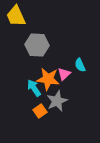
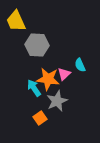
yellow trapezoid: moved 5 px down
orange square: moved 7 px down
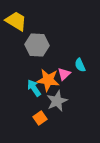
yellow trapezoid: rotated 145 degrees clockwise
orange star: moved 1 px down
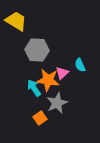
gray hexagon: moved 5 px down
pink triangle: moved 2 px left, 1 px up
gray star: moved 2 px down
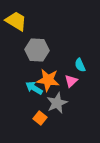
pink triangle: moved 9 px right, 8 px down
cyan arrow: rotated 24 degrees counterclockwise
orange square: rotated 16 degrees counterclockwise
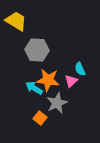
cyan semicircle: moved 4 px down
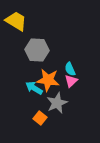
cyan semicircle: moved 10 px left
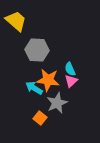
yellow trapezoid: rotated 10 degrees clockwise
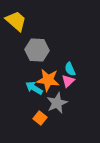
pink triangle: moved 3 px left
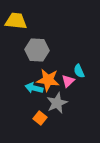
yellow trapezoid: rotated 35 degrees counterclockwise
cyan semicircle: moved 9 px right, 2 px down
cyan arrow: rotated 18 degrees counterclockwise
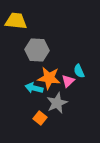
orange star: moved 1 px right, 2 px up
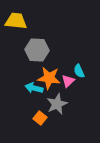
gray star: moved 1 px down
